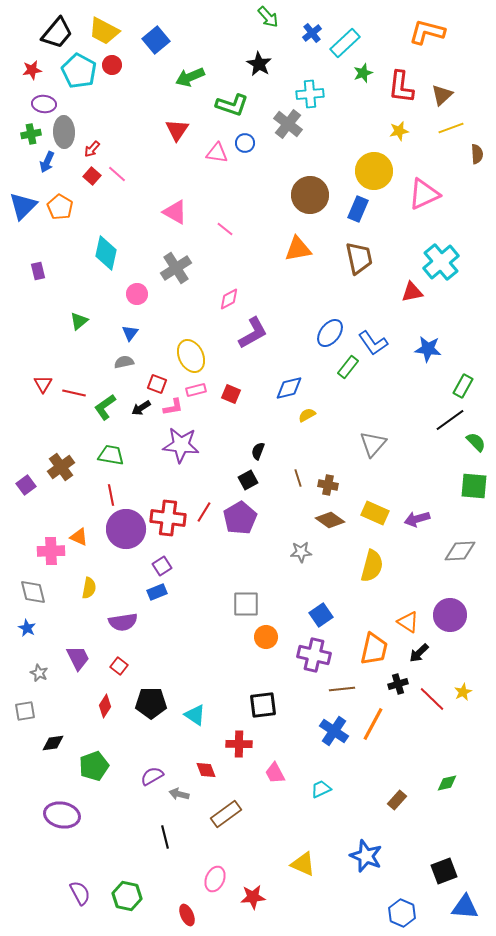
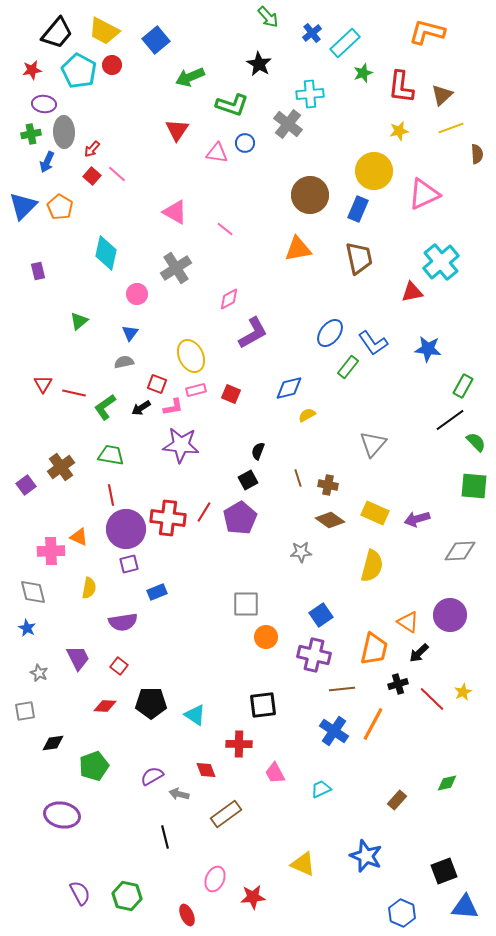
purple square at (162, 566): moved 33 px left, 2 px up; rotated 18 degrees clockwise
red diamond at (105, 706): rotated 60 degrees clockwise
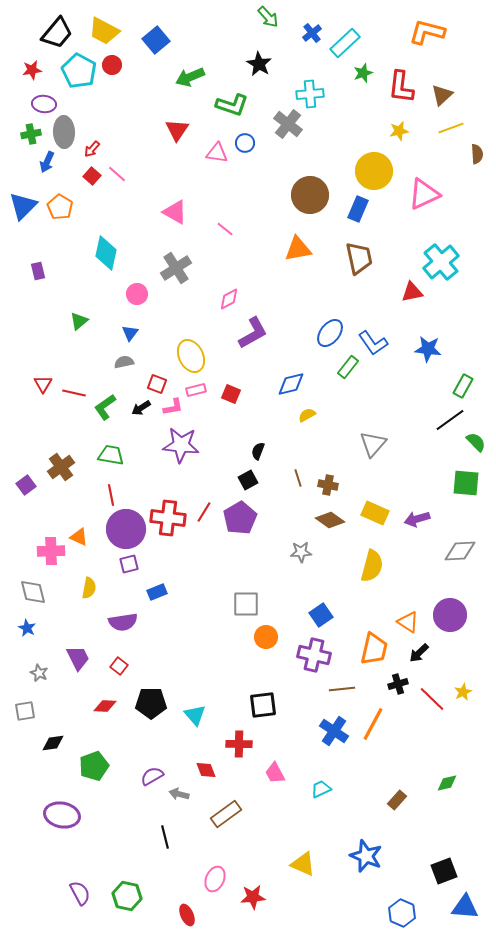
blue diamond at (289, 388): moved 2 px right, 4 px up
green square at (474, 486): moved 8 px left, 3 px up
cyan triangle at (195, 715): rotated 15 degrees clockwise
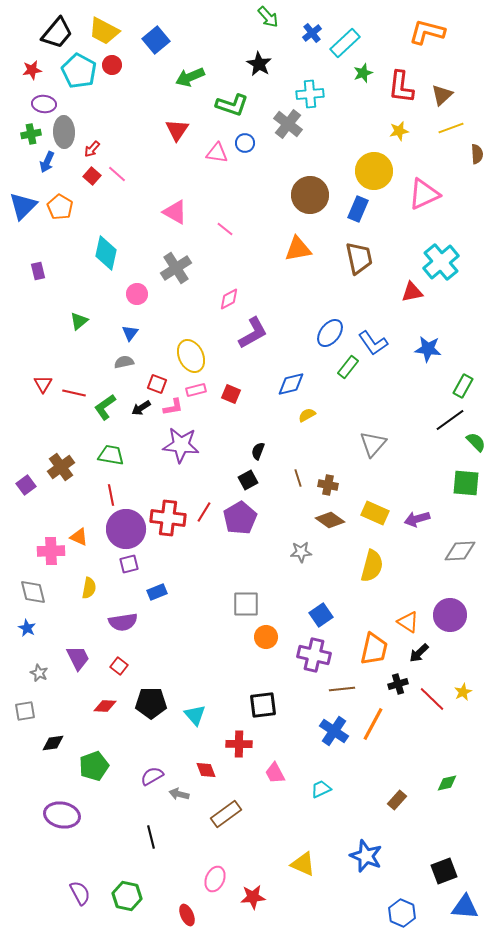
black line at (165, 837): moved 14 px left
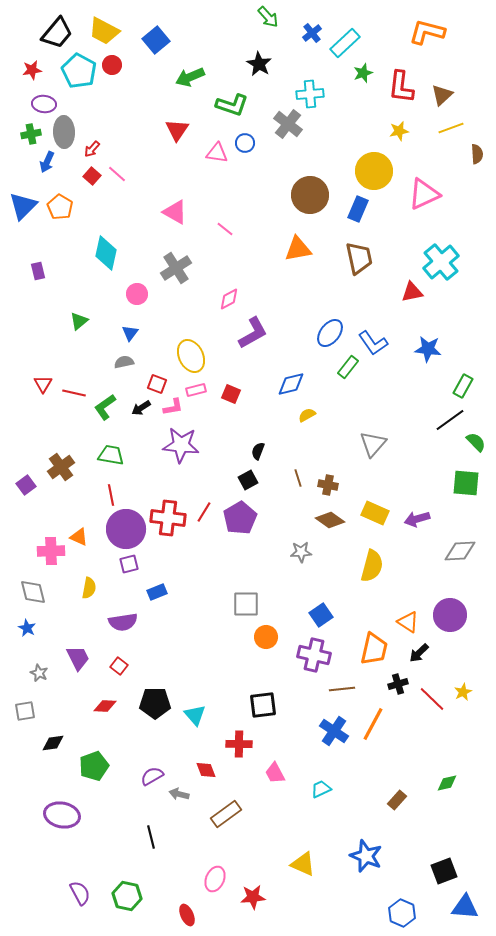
black pentagon at (151, 703): moved 4 px right
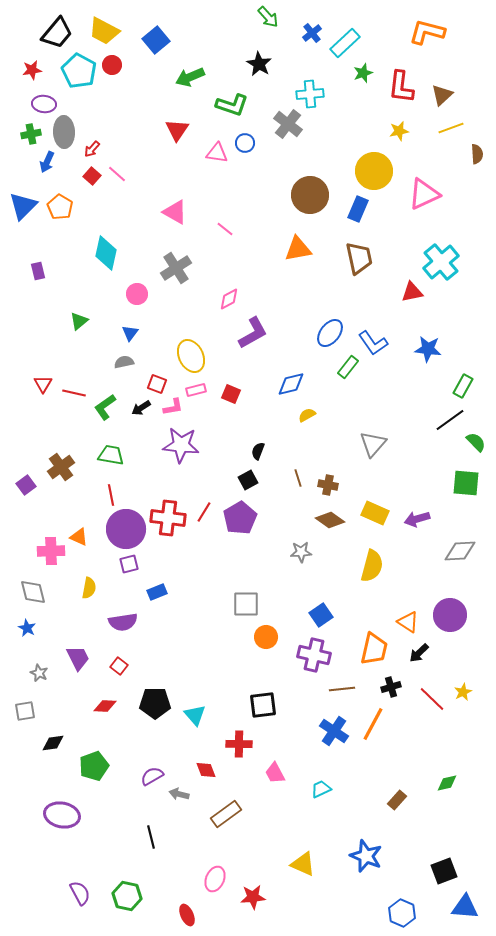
black cross at (398, 684): moved 7 px left, 3 px down
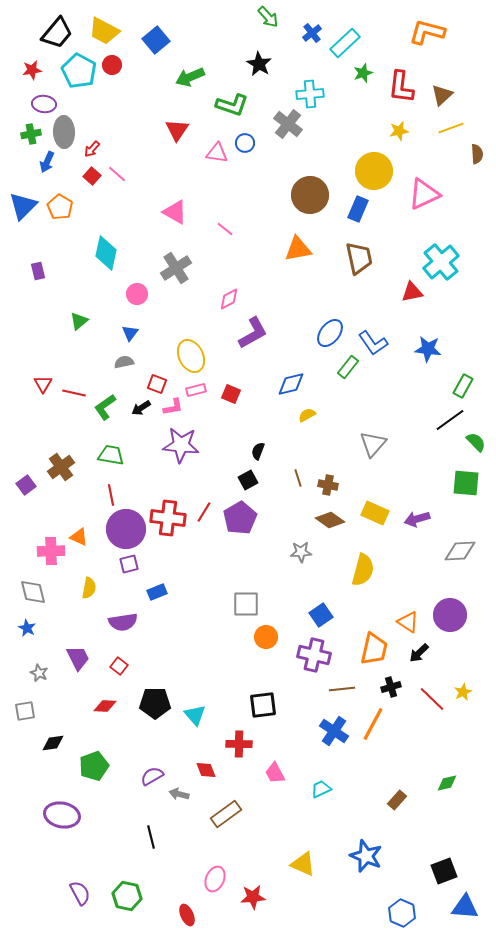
yellow semicircle at (372, 566): moved 9 px left, 4 px down
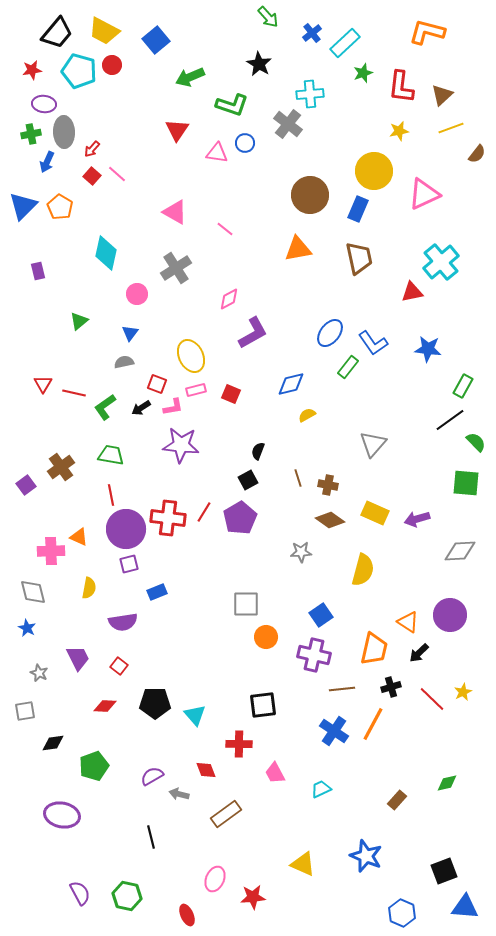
cyan pentagon at (79, 71): rotated 12 degrees counterclockwise
brown semicircle at (477, 154): rotated 42 degrees clockwise
